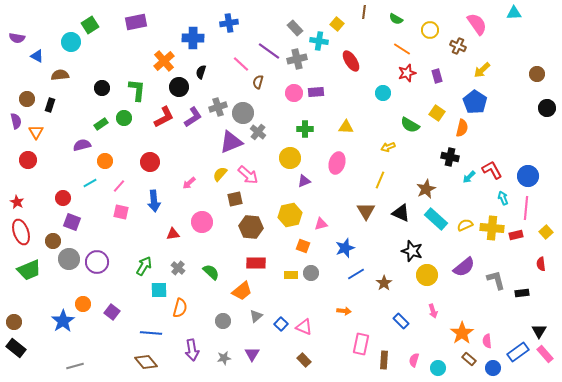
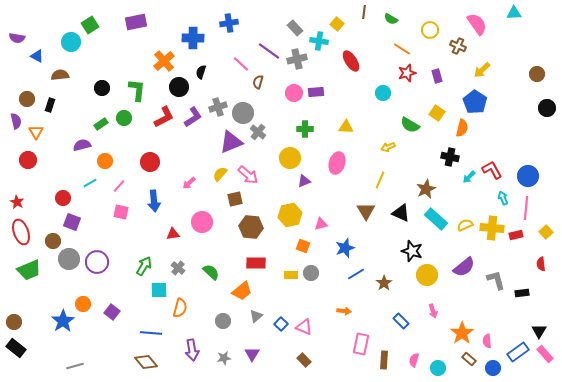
green semicircle at (396, 19): moved 5 px left
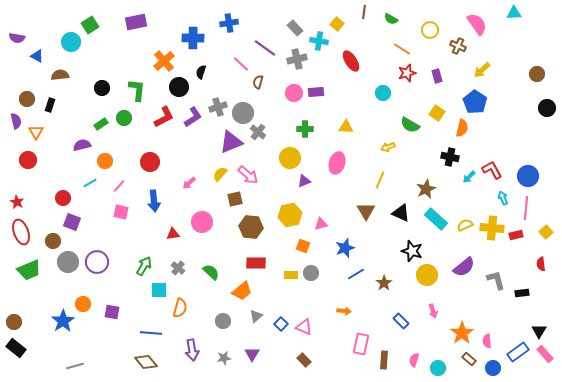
purple line at (269, 51): moved 4 px left, 3 px up
gray circle at (69, 259): moved 1 px left, 3 px down
purple square at (112, 312): rotated 28 degrees counterclockwise
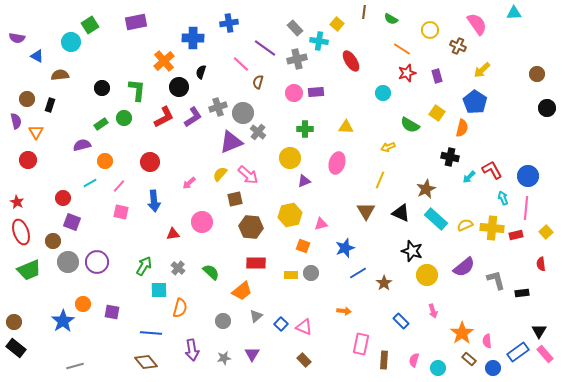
blue line at (356, 274): moved 2 px right, 1 px up
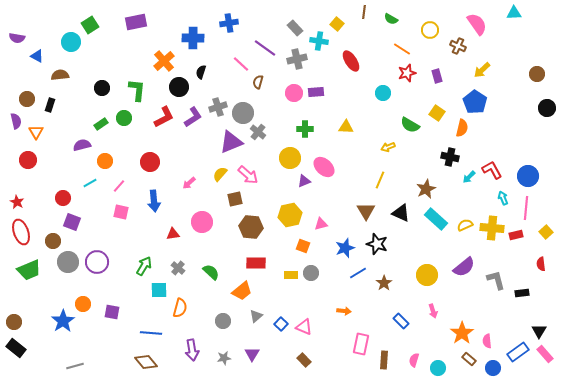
pink ellipse at (337, 163): moved 13 px left, 4 px down; rotated 65 degrees counterclockwise
black star at (412, 251): moved 35 px left, 7 px up
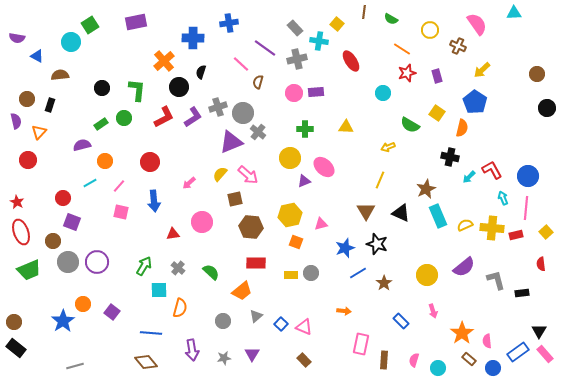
orange triangle at (36, 132): moved 3 px right; rotated 14 degrees clockwise
cyan rectangle at (436, 219): moved 2 px right, 3 px up; rotated 25 degrees clockwise
orange square at (303, 246): moved 7 px left, 4 px up
purple square at (112, 312): rotated 28 degrees clockwise
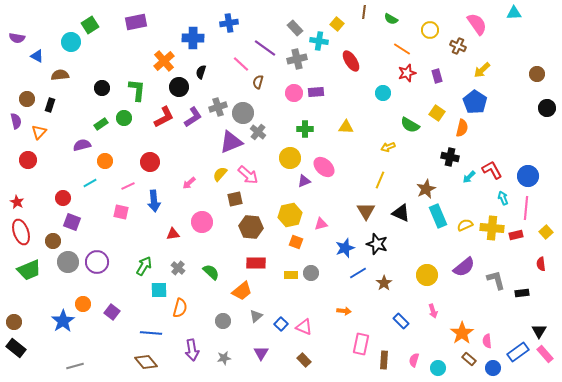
pink line at (119, 186): moved 9 px right; rotated 24 degrees clockwise
purple triangle at (252, 354): moved 9 px right, 1 px up
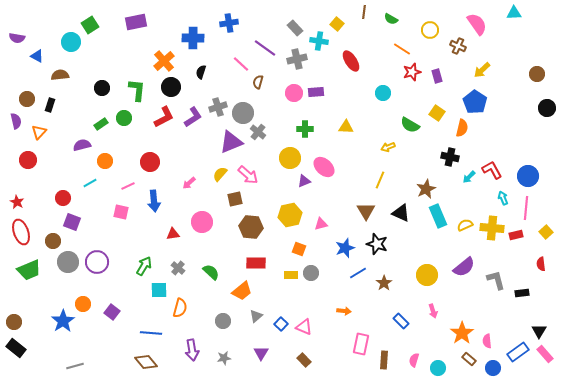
red star at (407, 73): moved 5 px right, 1 px up
black circle at (179, 87): moved 8 px left
orange square at (296, 242): moved 3 px right, 7 px down
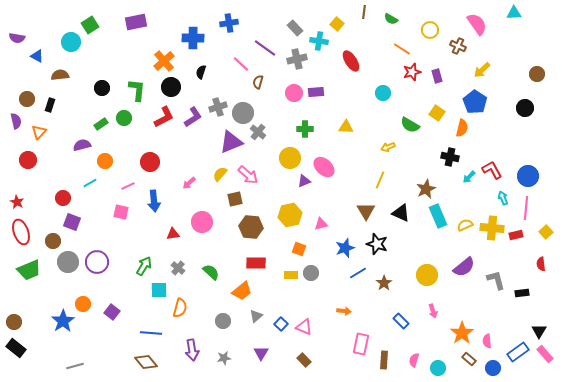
black circle at (547, 108): moved 22 px left
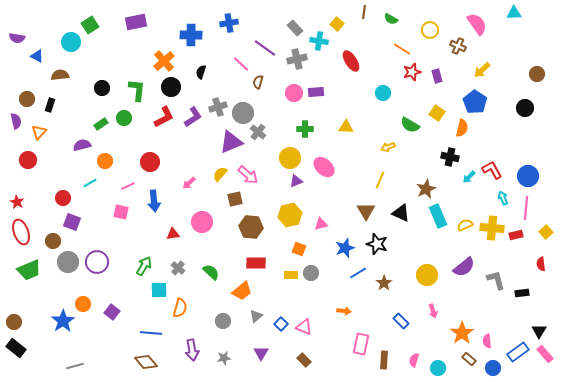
blue cross at (193, 38): moved 2 px left, 3 px up
purple triangle at (304, 181): moved 8 px left
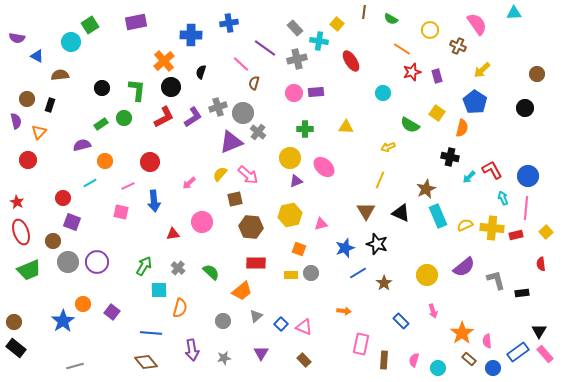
brown semicircle at (258, 82): moved 4 px left, 1 px down
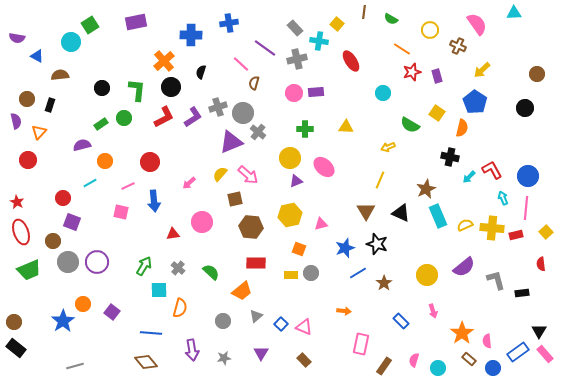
brown rectangle at (384, 360): moved 6 px down; rotated 30 degrees clockwise
